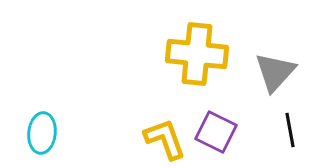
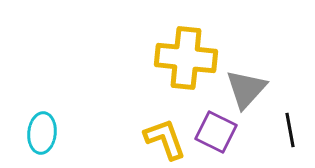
yellow cross: moved 11 px left, 4 px down
gray triangle: moved 29 px left, 17 px down
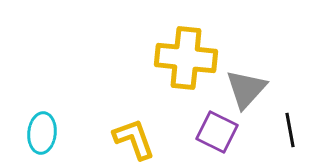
purple square: moved 1 px right
yellow L-shape: moved 31 px left
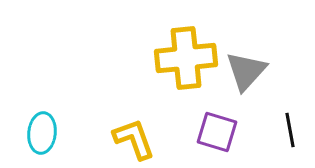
yellow cross: rotated 12 degrees counterclockwise
gray triangle: moved 18 px up
purple square: rotated 9 degrees counterclockwise
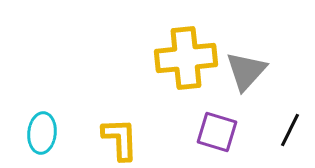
black line: rotated 36 degrees clockwise
yellow L-shape: moved 14 px left; rotated 18 degrees clockwise
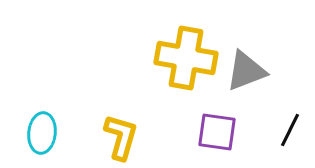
yellow cross: rotated 16 degrees clockwise
gray triangle: rotated 27 degrees clockwise
purple square: rotated 9 degrees counterclockwise
yellow L-shape: moved 1 px right, 2 px up; rotated 18 degrees clockwise
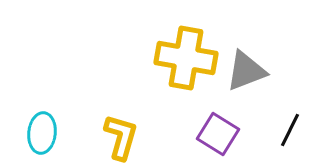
purple square: moved 1 px right, 2 px down; rotated 24 degrees clockwise
